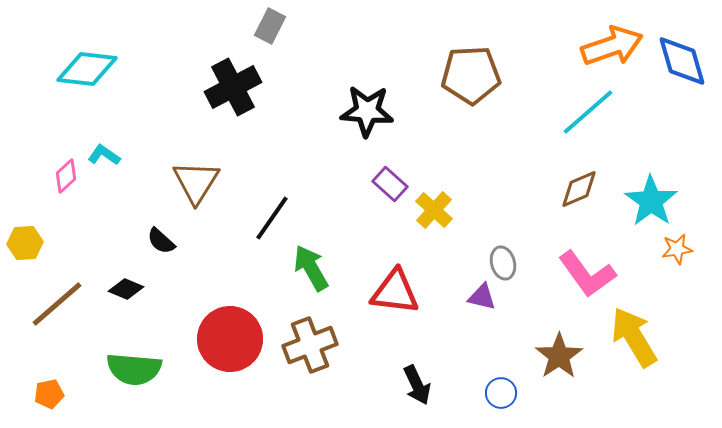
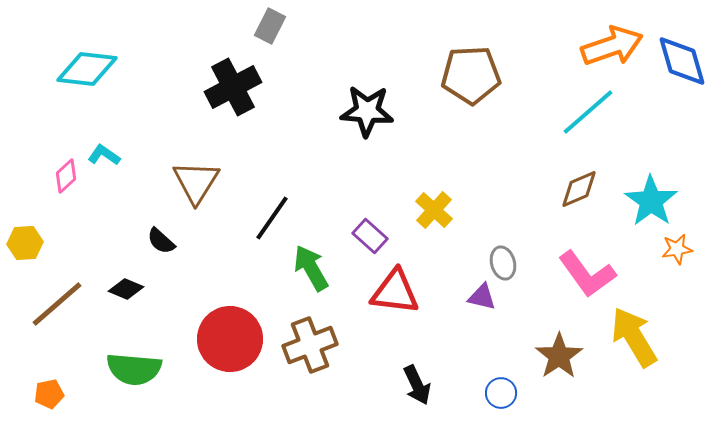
purple rectangle: moved 20 px left, 52 px down
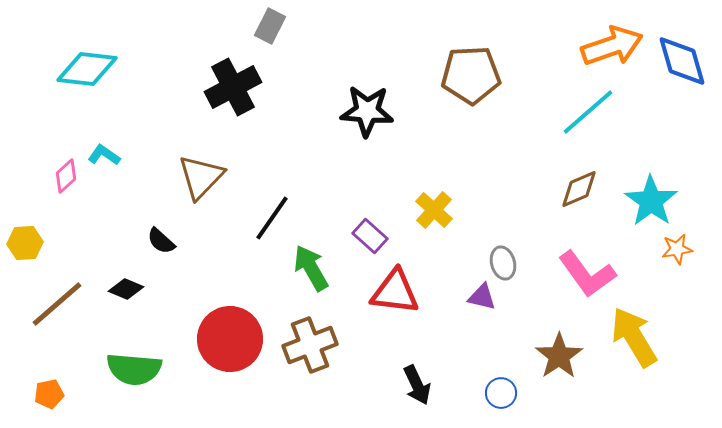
brown triangle: moved 5 px right, 5 px up; rotated 12 degrees clockwise
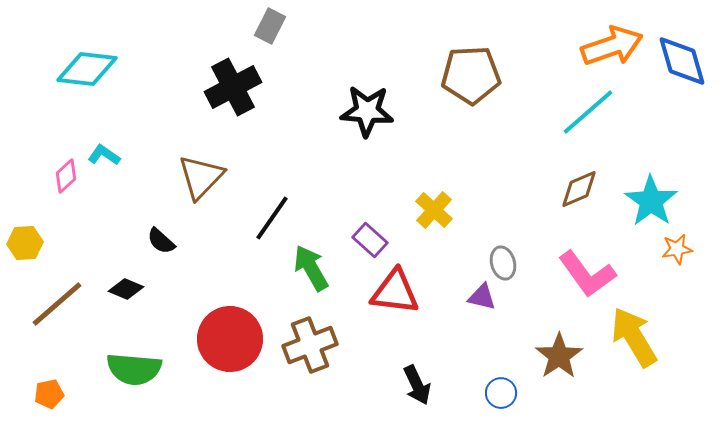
purple rectangle: moved 4 px down
